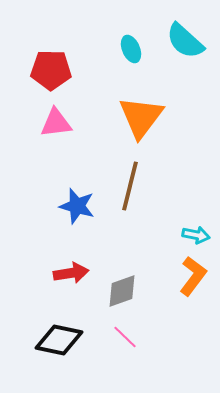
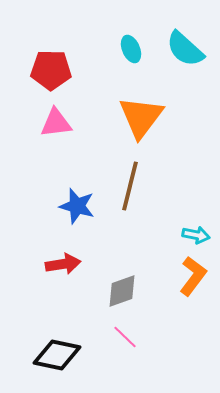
cyan semicircle: moved 8 px down
red arrow: moved 8 px left, 9 px up
black diamond: moved 2 px left, 15 px down
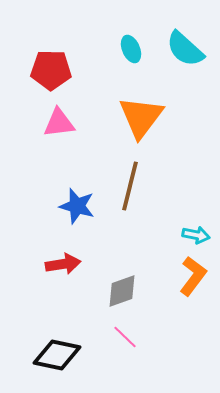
pink triangle: moved 3 px right
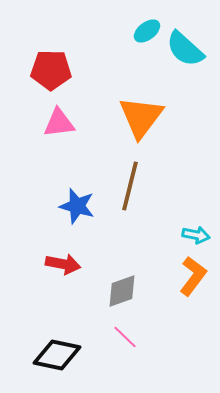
cyan ellipse: moved 16 px right, 18 px up; rotated 76 degrees clockwise
red arrow: rotated 20 degrees clockwise
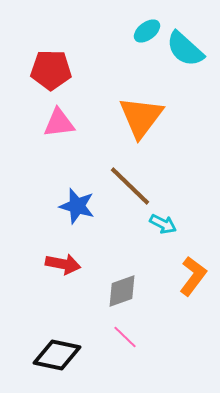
brown line: rotated 60 degrees counterclockwise
cyan arrow: moved 33 px left, 11 px up; rotated 16 degrees clockwise
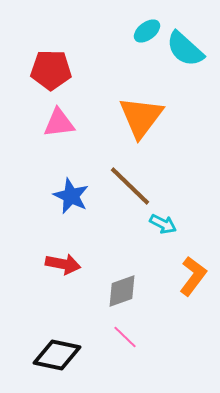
blue star: moved 6 px left, 10 px up; rotated 9 degrees clockwise
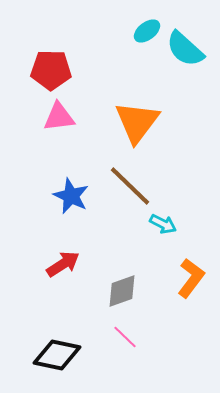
orange triangle: moved 4 px left, 5 px down
pink triangle: moved 6 px up
red arrow: rotated 44 degrees counterclockwise
orange L-shape: moved 2 px left, 2 px down
